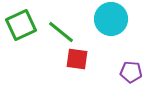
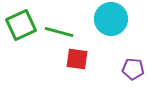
green line: moved 2 px left; rotated 24 degrees counterclockwise
purple pentagon: moved 2 px right, 3 px up
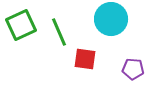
green line: rotated 52 degrees clockwise
red square: moved 8 px right
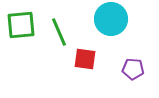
green square: rotated 20 degrees clockwise
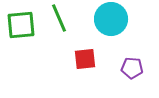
green line: moved 14 px up
red square: rotated 15 degrees counterclockwise
purple pentagon: moved 1 px left, 1 px up
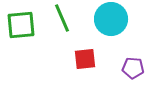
green line: moved 3 px right
purple pentagon: moved 1 px right
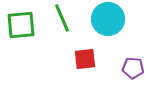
cyan circle: moved 3 px left
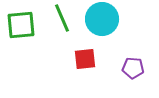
cyan circle: moved 6 px left
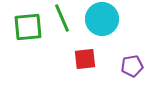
green square: moved 7 px right, 2 px down
purple pentagon: moved 1 px left, 2 px up; rotated 15 degrees counterclockwise
